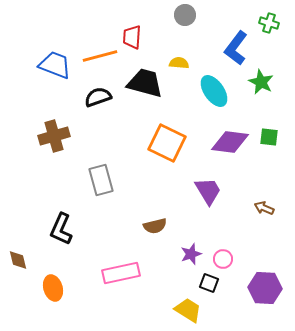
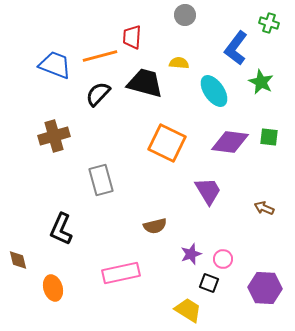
black semicircle: moved 3 px up; rotated 28 degrees counterclockwise
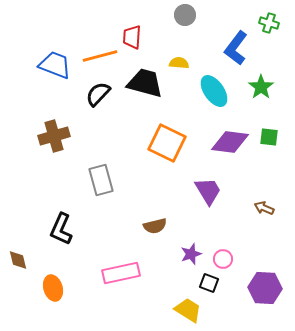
green star: moved 5 px down; rotated 10 degrees clockwise
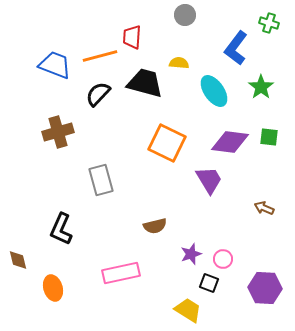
brown cross: moved 4 px right, 4 px up
purple trapezoid: moved 1 px right, 11 px up
